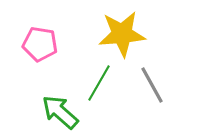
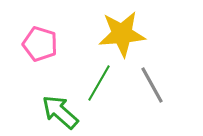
pink pentagon: rotated 8 degrees clockwise
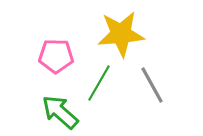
yellow star: moved 1 px left
pink pentagon: moved 16 px right, 12 px down; rotated 16 degrees counterclockwise
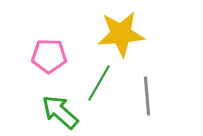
pink pentagon: moved 7 px left
gray line: moved 5 px left, 11 px down; rotated 24 degrees clockwise
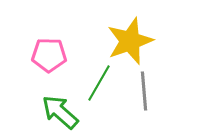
yellow star: moved 9 px right, 7 px down; rotated 15 degrees counterclockwise
pink pentagon: moved 1 px up
gray line: moved 3 px left, 5 px up
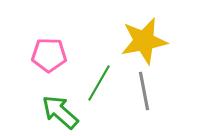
yellow star: moved 14 px right; rotated 9 degrees clockwise
gray line: rotated 6 degrees counterclockwise
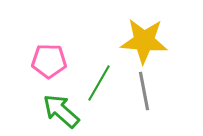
yellow star: rotated 15 degrees clockwise
pink pentagon: moved 6 px down
green arrow: moved 1 px right, 1 px up
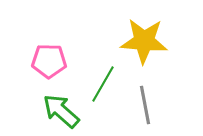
green line: moved 4 px right, 1 px down
gray line: moved 1 px right, 14 px down
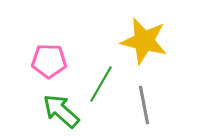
yellow star: rotated 9 degrees clockwise
green line: moved 2 px left
gray line: moved 1 px left
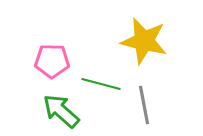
pink pentagon: moved 3 px right
green line: rotated 75 degrees clockwise
